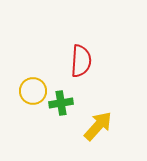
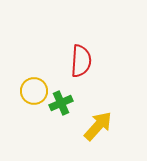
yellow circle: moved 1 px right
green cross: rotated 15 degrees counterclockwise
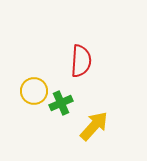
yellow arrow: moved 4 px left
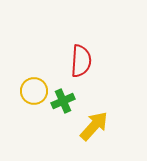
green cross: moved 2 px right, 2 px up
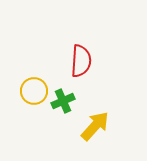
yellow arrow: moved 1 px right
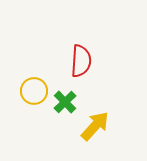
green cross: moved 2 px right, 1 px down; rotated 20 degrees counterclockwise
